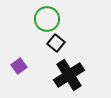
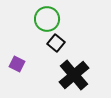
purple square: moved 2 px left, 2 px up; rotated 28 degrees counterclockwise
black cross: moved 5 px right; rotated 8 degrees counterclockwise
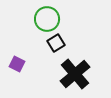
black square: rotated 18 degrees clockwise
black cross: moved 1 px right, 1 px up
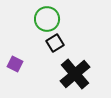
black square: moved 1 px left
purple square: moved 2 px left
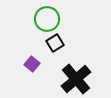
purple square: moved 17 px right; rotated 14 degrees clockwise
black cross: moved 1 px right, 5 px down
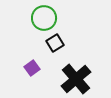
green circle: moved 3 px left, 1 px up
purple square: moved 4 px down; rotated 14 degrees clockwise
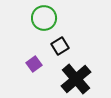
black square: moved 5 px right, 3 px down
purple square: moved 2 px right, 4 px up
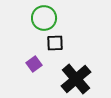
black square: moved 5 px left, 3 px up; rotated 30 degrees clockwise
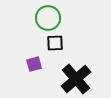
green circle: moved 4 px right
purple square: rotated 21 degrees clockwise
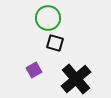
black square: rotated 18 degrees clockwise
purple square: moved 6 px down; rotated 14 degrees counterclockwise
